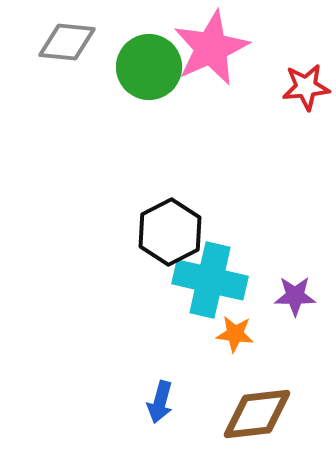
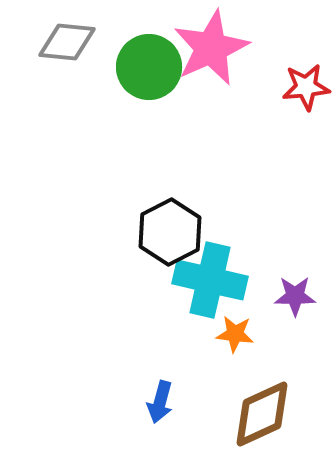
brown diamond: moved 5 px right; rotated 18 degrees counterclockwise
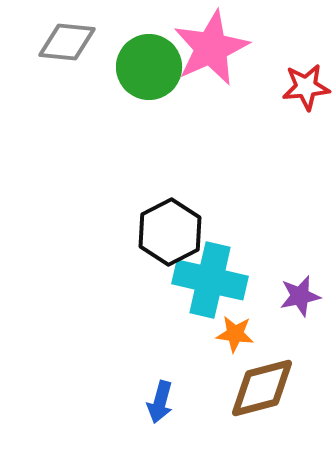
purple star: moved 5 px right; rotated 12 degrees counterclockwise
brown diamond: moved 26 px up; rotated 10 degrees clockwise
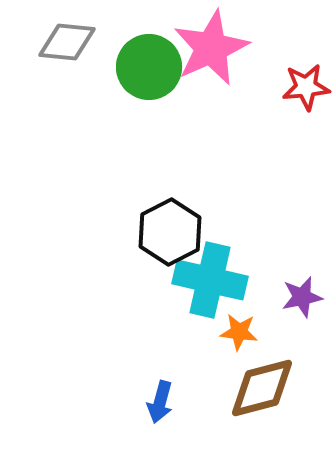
purple star: moved 2 px right, 1 px down
orange star: moved 4 px right, 2 px up
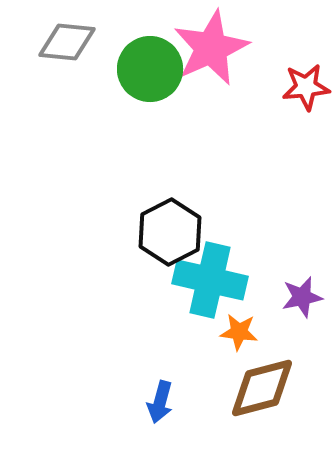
green circle: moved 1 px right, 2 px down
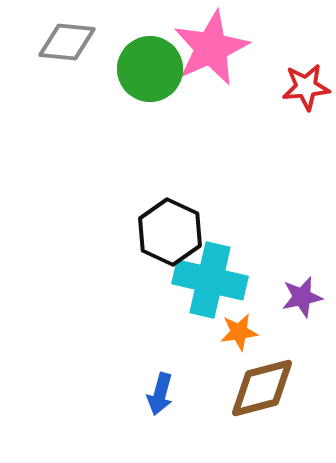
black hexagon: rotated 8 degrees counterclockwise
orange star: rotated 15 degrees counterclockwise
blue arrow: moved 8 px up
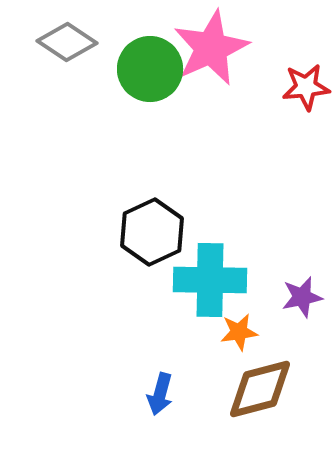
gray diamond: rotated 28 degrees clockwise
black hexagon: moved 18 px left; rotated 10 degrees clockwise
cyan cross: rotated 12 degrees counterclockwise
brown diamond: moved 2 px left, 1 px down
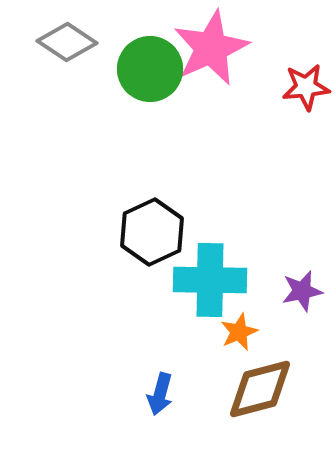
purple star: moved 6 px up
orange star: rotated 15 degrees counterclockwise
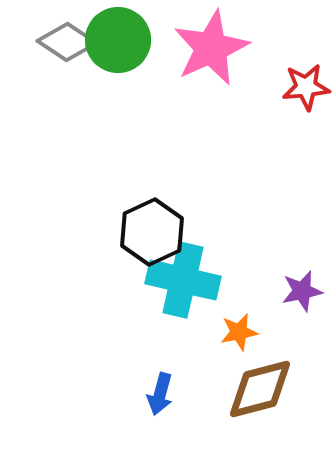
green circle: moved 32 px left, 29 px up
cyan cross: moved 27 px left; rotated 12 degrees clockwise
orange star: rotated 12 degrees clockwise
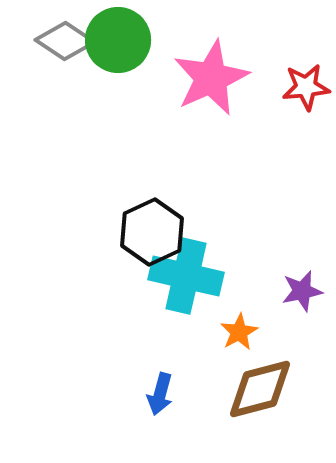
gray diamond: moved 2 px left, 1 px up
pink star: moved 30 px down
cyan cross: moved 3 px right, 4 px up
orange star: rotated 18 degrees counterclockwise
